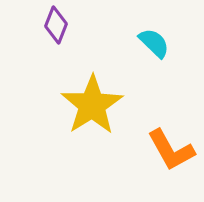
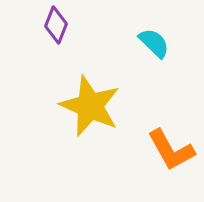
yellow star: moved 2 px left, 1 px down; rotated 16 degrees counterclockwise
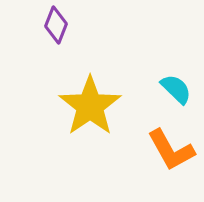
cyan semicircle: moved 22 px right, 46 px down
yellow star: rotated 14 degrees clockwise
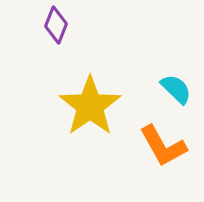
orange L-shape: moved 8 px left, 4 px up
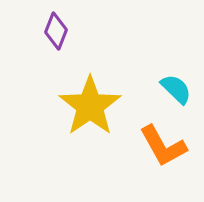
purple diamond: moved 6 px down
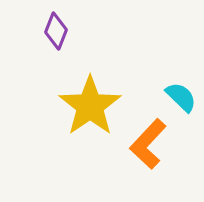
cyan semicircle: moved 5 px right, 8 px down
orange L-shape: moved 15 px left, 2 px up; rotated 72 degrees clockwise
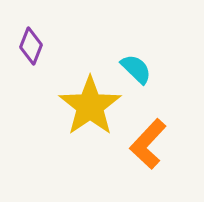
purple diamond: moved 25 px left, 15 px down
cyan semicircle: moved 45 px left, 28 px up
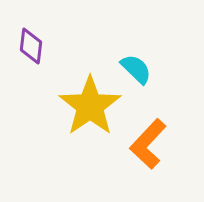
purple diamond: rotated 15 degrees counterclockwise
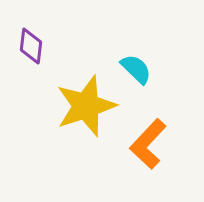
yellow star: moved 4 px left; rotated 16 degrees clockwise
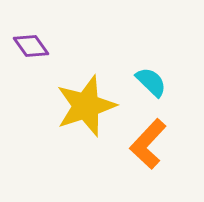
purple diamond: rotated 42 degrees counterclockwise
cyan semicircle: moved 15 px right, 13 px down
